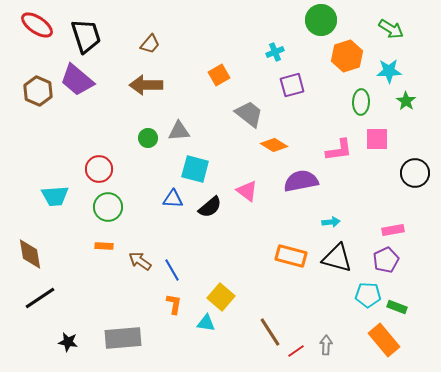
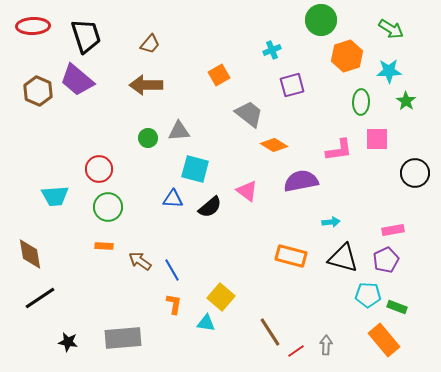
red ellipse at (37, 25): moved 4 px left, 1 px down; rotated 36 degrees counterclockwise
cyan cross at (275, 52): moved 3 px left, 2 px up
black triangle at (337, 258): moved 6 px right
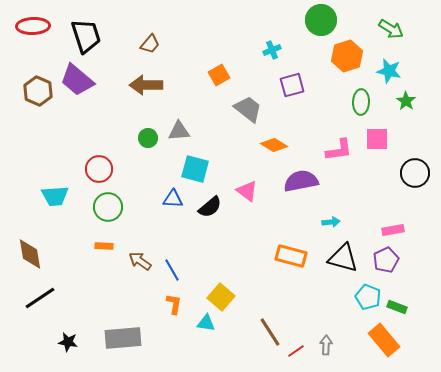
cyan star at (389, 71): rotated 15 degrees clockwise
gray trapezoid at (249, 114): moved 1 px left, 5 px up
cyan pentagon at (368, 295): moved 2 px down; rotated 20 degrees clockwise
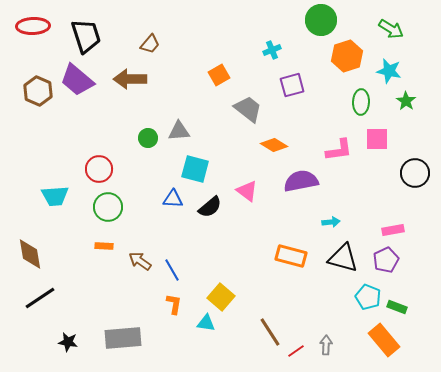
brown arrow at (146, 85): moved 16 px left, 6 px up
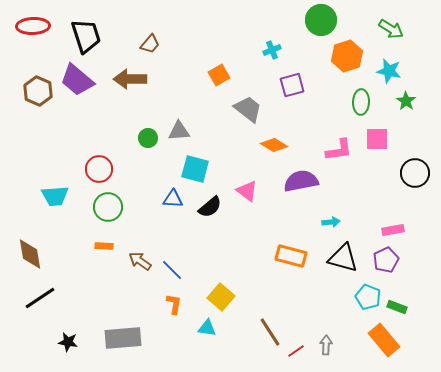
blue line at (172, 270): rotated 15 degrees counterclockwise
cyan triangle at (206, 323): moved 1 px right, 5 px down
